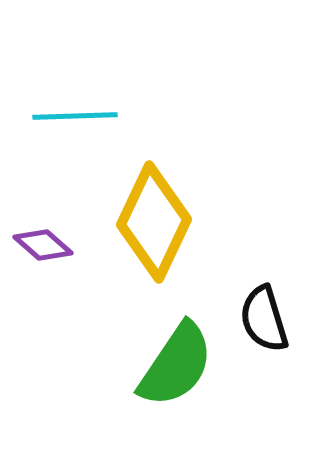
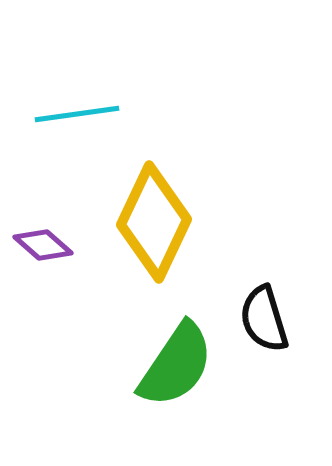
cyan line: moved 2 px right, 2 px up; rotated 6 degrees counterclockwise
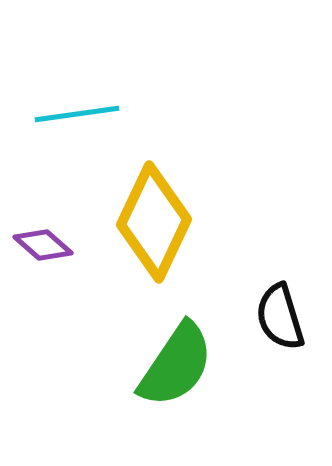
black semicircle: moved 16 px right, 2 px up
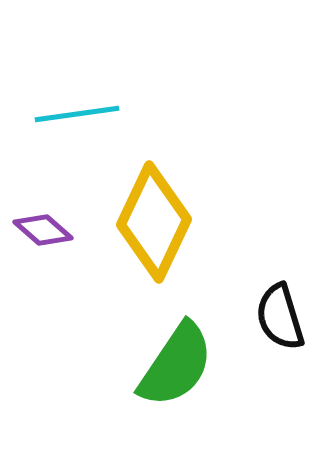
purple diamond: moved 15 px up
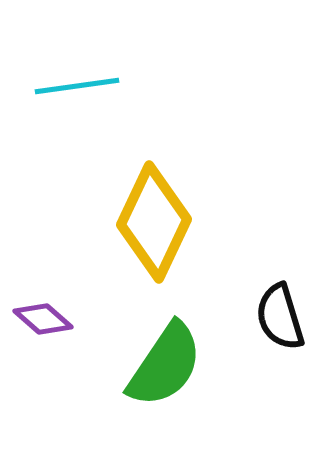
cyan line: moved 28 px up
purple diamond: moved 89 px down
green semicircle: moved 11 px left
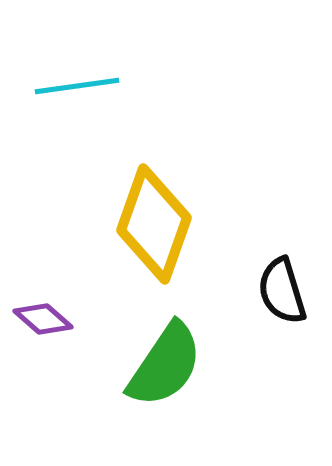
yellow diamond: moved 2 px down; rotated 6 degrees counterclockwise
black semicircle: moved 2 px right, 26 px up
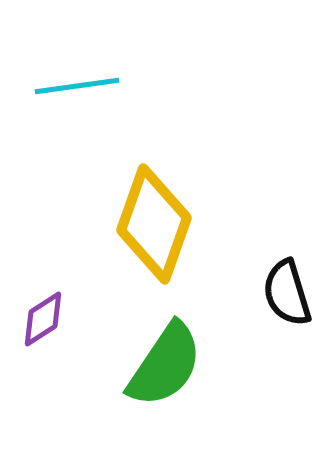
black semicircle: moved 5 px right, 2 px down
purple diamond: rotated 74 degrees counterclockwise
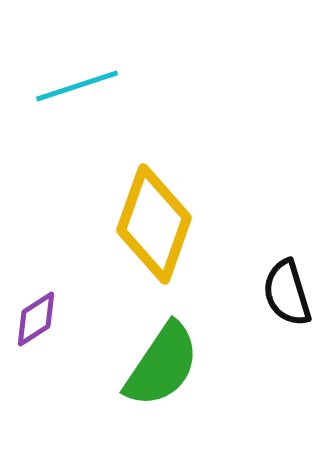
cyan line: rotated 10 degrees counterclockwise
purple diamond: moved 7 px left
green semicircle: moved 3 px left
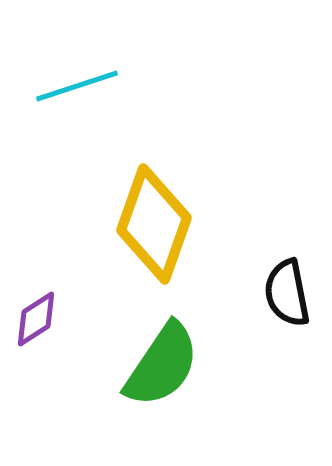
black semicircle: rotated 6 degrees clockwise
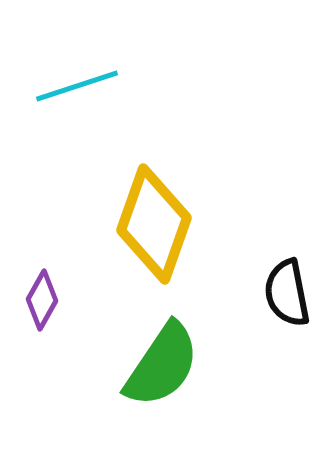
purple diamond: moved 6 px right, 19 px up; rotated 28 degrees counterclockwise
